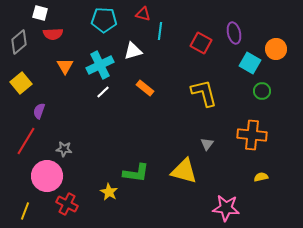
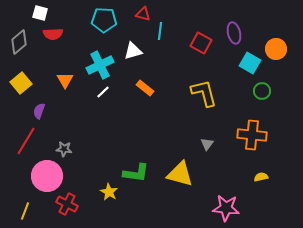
orange triangle: moved 14 px down
yellow triangle: moved 4 px left, 3 px down
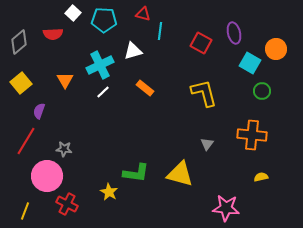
white square: moved 33 px right; rotated 28 degrees clockwise
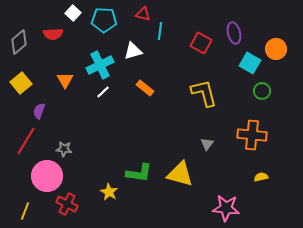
green L-shape: moved 3 px right
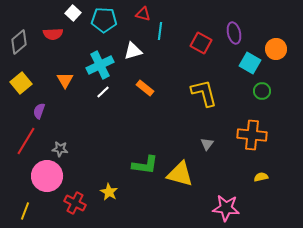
gray star: moved 4 px left
green L-shape: moved 6 px right, 8 px up
red cross: moved 8 px right, 1 px up
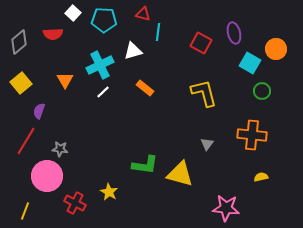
cyan line: moved 2 px left, 1 px down
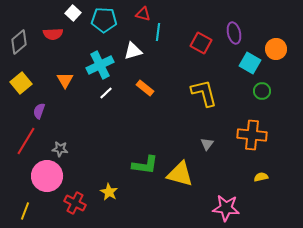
white line: moved 3 px right, 1 px down
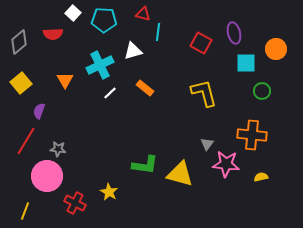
cyan square: moved 4 px left; rotated 30 degrees counterclockwise
white line: moved 4 px right
gray star: moved 2 px left
pink star: moved 44 px up
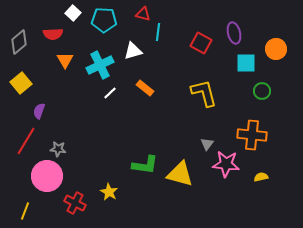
orange triangle: moved 20 px up
